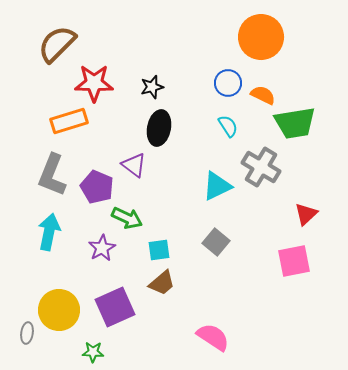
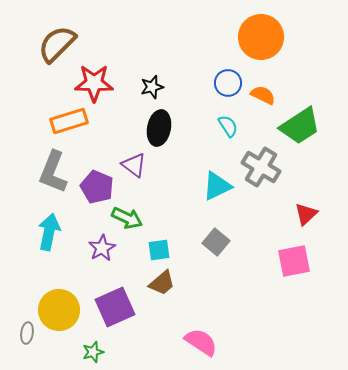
green trapezoid: moved 5 px right, 3 px down; rotated 24 degrees counterclockwise
gray L-shape: moved 1 px right, 3 px up
pink semicircle: moved 12 px left, 5 px down
green star: rotated 20 degrees counterclockwise
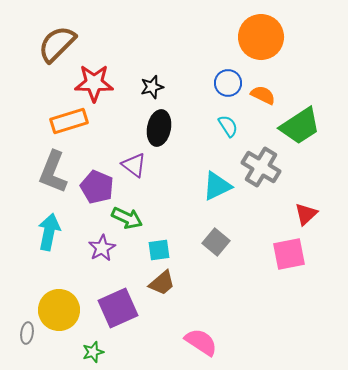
pink square: moved 5 px left, 7 px up
purple square: moved 3 px right, 1 px down
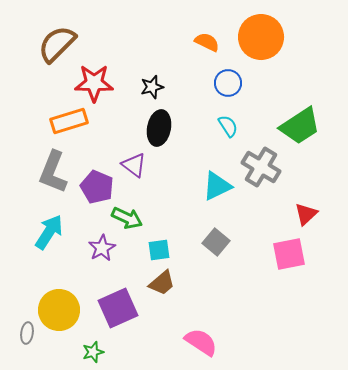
orange semicircle: moved 56 px left, 53 px up
cyan arrow: rotated 21 degrees clockwise
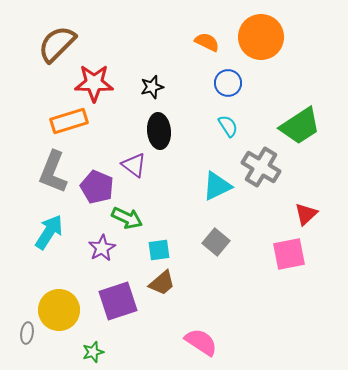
black ellipse: moved 3 px down; rotated 16 degrees counterclockwise
purple square: moved 7 px up; rotated 6 degrees clockwise
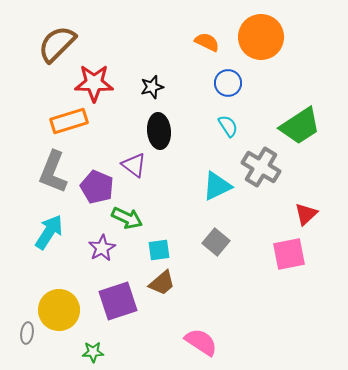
green star: rotated 15 degrees clockwise
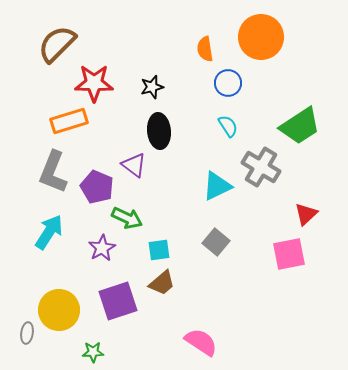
orange semicircle: moved 2 px left, 7 px down; rotated 125 degrees counterclockwise
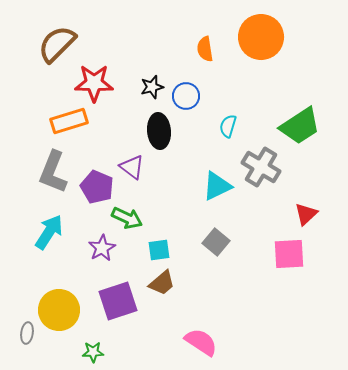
blue circle: moved 42 px left, 13 px down
cyan semicircle: rotated 130 degrees counterclockwise
purple triangle: moved 2 px left, 2 px down
pink square: rotated 8 degrees clockwise
